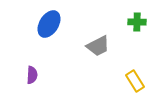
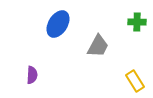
blue ellipse: moved 9 px right
gray trapezoid: rotated 35 degrees counterclockwise
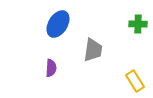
green cross: moved 1 px right, 2 px down
gray trapezoid: moved 5 px left, 4 px down; rotated 20 degrees counterclockwise
purple semicircle: moved 19 px right, 7 px up
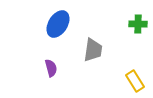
purple semicircle: rotated 18 degrees counterclockwise
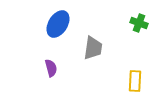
green cross: moved 1 px right, 1 px up; rotated 18 degrees clockwise
gray trapezoid: moved 2 px up
yellow rectangle: rotated 35 degrees clockwise
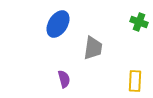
green cross: moved 1 px up
purple semicircle: moved 13 px right, 11 px down
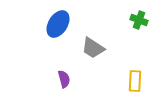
green cross: moved 2 px up
gray trapezoid: rotated 115 degrees clockwise
